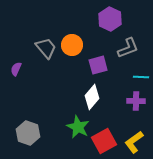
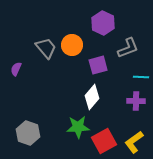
purple hexagon: moved 7 px left, 4 px down
green star: rotated 30 degrees counterclockwise
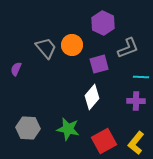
purple square: moved 1 px right, 1 px up
green star: moved 10 px left, 2 px down; rotated 15 degrees clockwise
gray hexagon: moved 5 px up; rotated 15 degrees counterclockwise
yellow L-shape: moved 2 px right, 1 px down; rotated 15 degrees counterclockwise
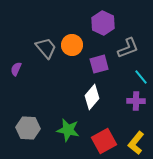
cyan line: rotated 49 degrees clockwise
green star: moved 1 px down
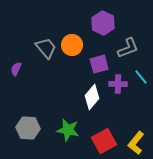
purple cross: moved 18 px left, 17 px up
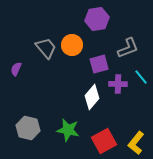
purple hexagon: moved 6 px left, 4 px up; rotated 25 degrees clockwise
gray hexagon: rotated 10 degrees clockwise
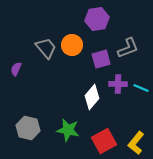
purple square: moved 2 px right, 5 px up
cyan line: moved 11 px down; rotated 28 degrees counterclockwise
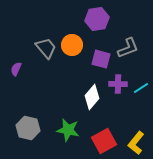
purple square: rotated 30 degrees clockwise
cyan line: rotated 56 degrees counterclockwise
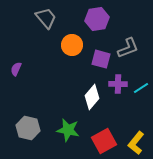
gray trapezoid: moved 30 px up
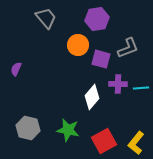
orange circle: moved 6 px right
cyan line: rotated 28 degrees clockwise
